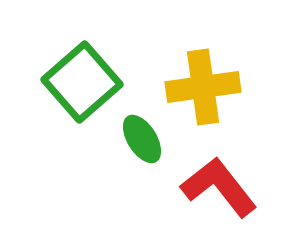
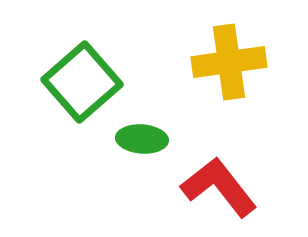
yellow cross: moved 26 px right, 25 px up
green ellipse: rotated 54 degrees counterclockwise
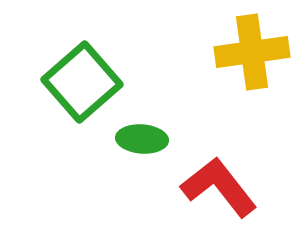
yellow cross: moved 23 px right, 10 px up
